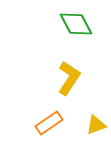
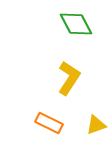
orange rectangle: rotated 60 degrees clockwise
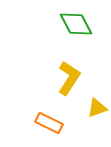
yellow triangle: moved 1 px right, 17 px up
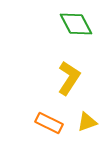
yellow triangle: moved 10 px left, 14 px down
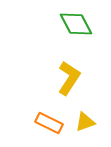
yellow triangle: moved 2 px left
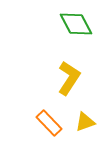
orange rectangle: rotated 20 degrees clockwise
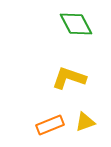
yellow L-shape: rotated 104 degrees counterclockwise
orange rectangle: moved 1 px right, 2 px down; rotated 68 degrees counterclockwise
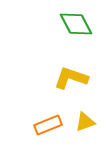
yellow L-shape: moved 2 px right
orange rectangle: moved 2 px left
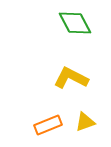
green diamond: moved 1 px left, 1 px up
yellow L-shape: rotated 8 degrees clockwise
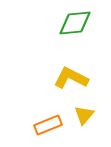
green diamond: rotated 68 degrees counterclockwise
yellow triangle: moved 1 px left, 7 px up; rotated 30 degrees counterclockwise
